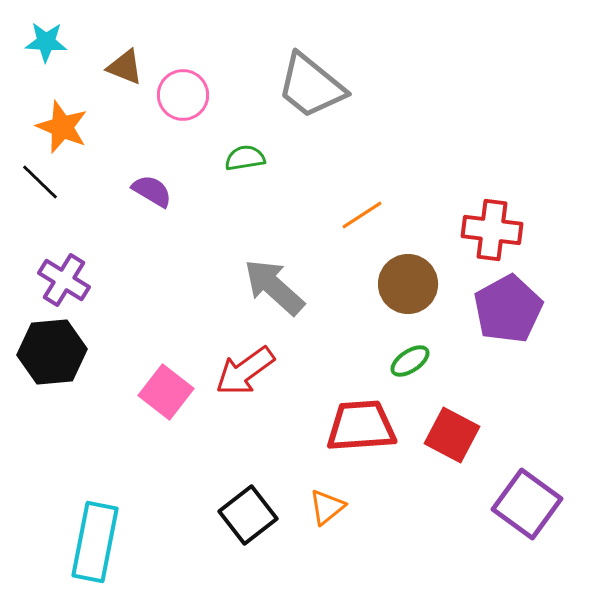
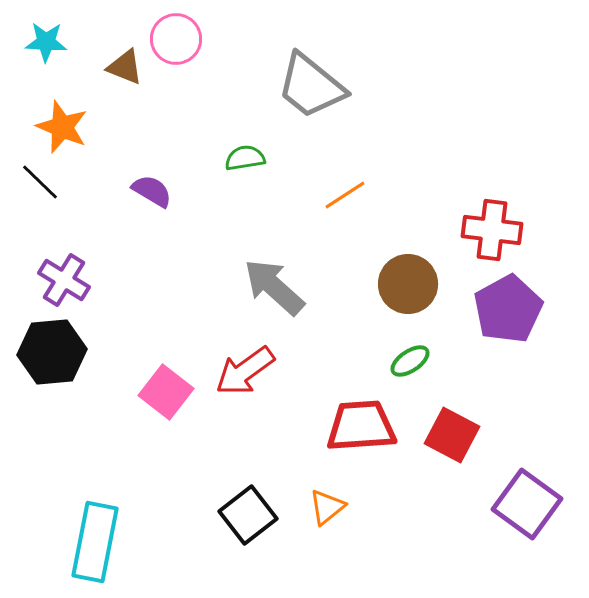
pink circle: moved 7 px left, 56 px up
orange line: moved 17 px left, 20 px up
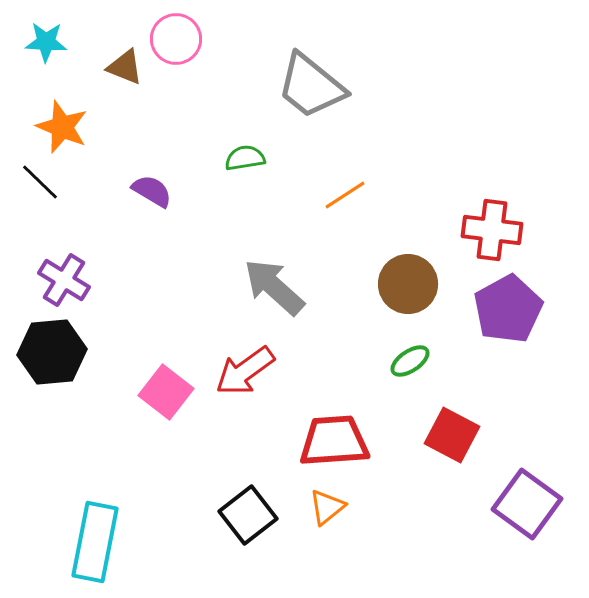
red trapezoid: moved 27 px left, 15 px down
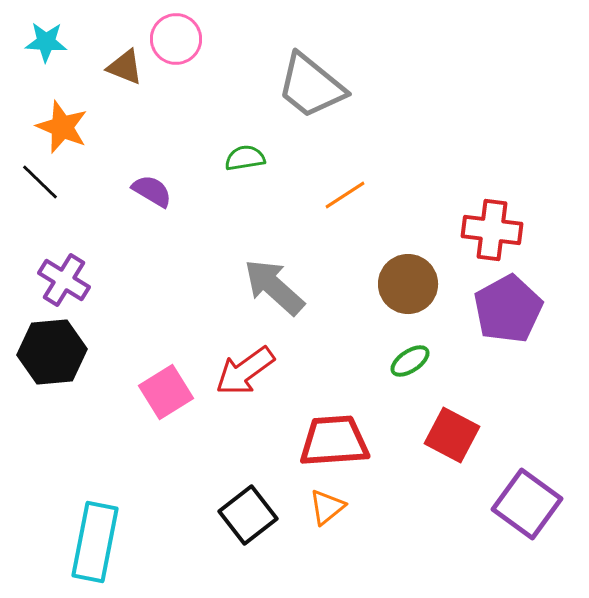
pink square: rotated 20 degrees clockwise
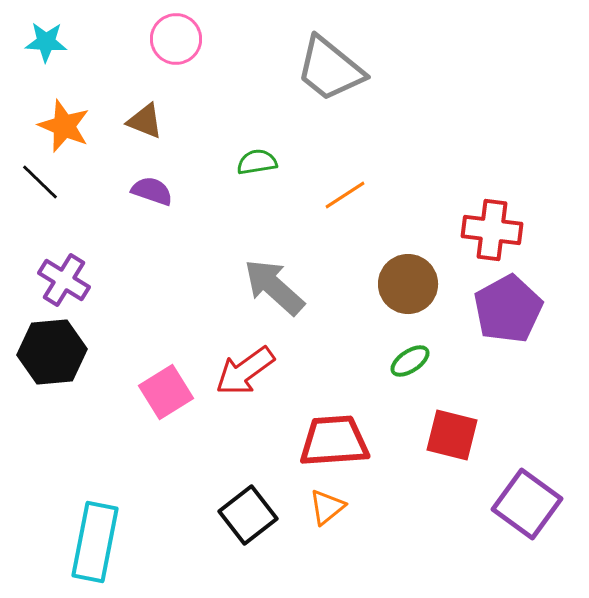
brown triangle: moved 20 px right, 54 px down
gray trapezoid: moved 19 px right, 17 px up
orange star: moved 2 px right, 1 px up
green semicircle: moved 12 px right, 4 px down
purple semicircle: rotated 12 degrees counterclockwise
red square: rotated 14 degrees counterclockwise
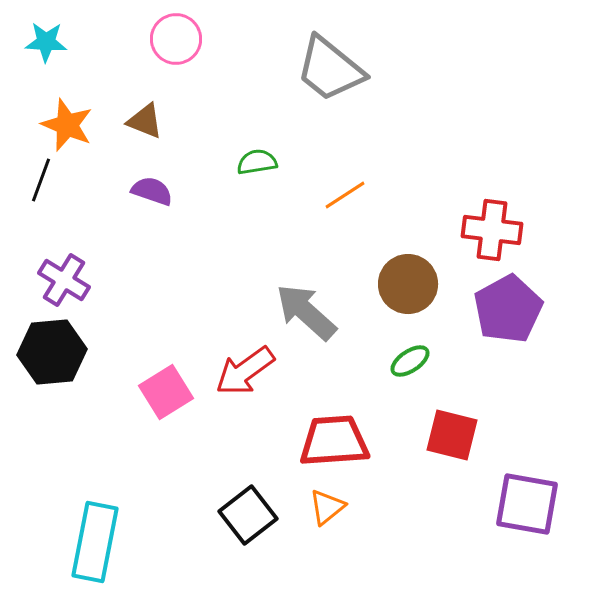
orange star: moved 3 px right, 1 px up
black line: moved 1 px right, 2 px up; rotated 66 degrees clockwise
gray arrow: moved 32 px right, 25 px down
purple square: rotated 26 degrees counterclockwise
